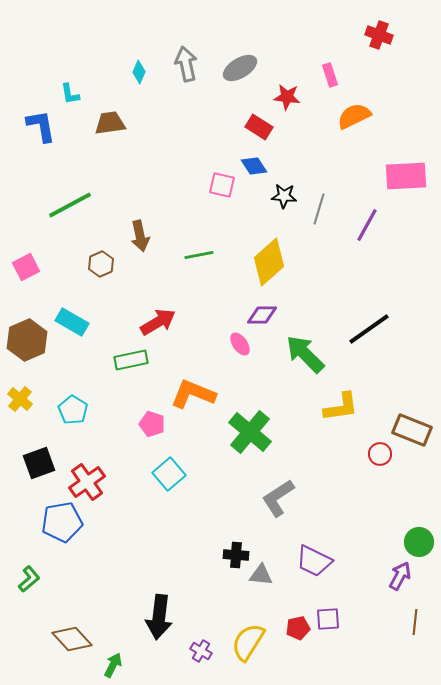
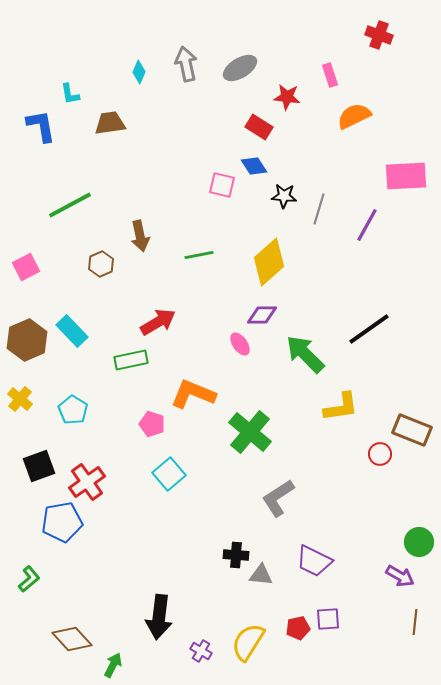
cyan rectangle at (72, 322): moved 9 px down; rotated 16 degrees clockwise
black square at (39, 463): moved 3 px down
purple arrow at (400, 576): rotated 92 degrees clockwise
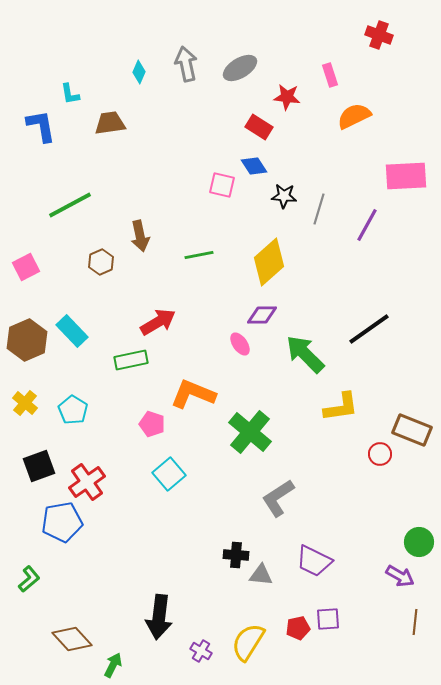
brown hexagon at (101, 264): moved 2 px up
yellow cross at (20, 399): moved 5 px right, 4 px down
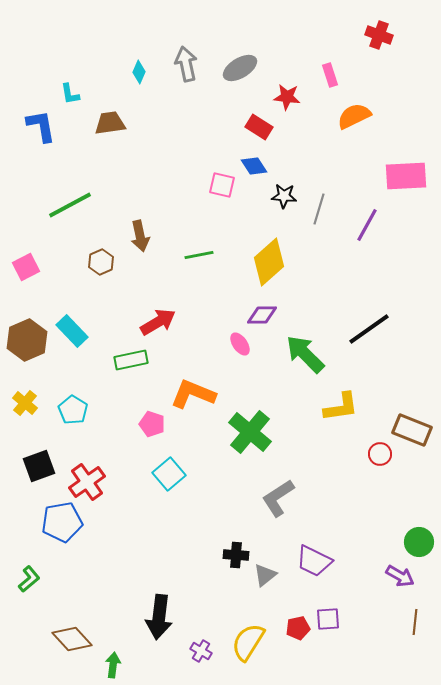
gray triangle at (261, 575): moved 4 px right; rotated 45 degrees counterclockwise
green arrow at (113, 665): rotated 20 degrees counterclockwise
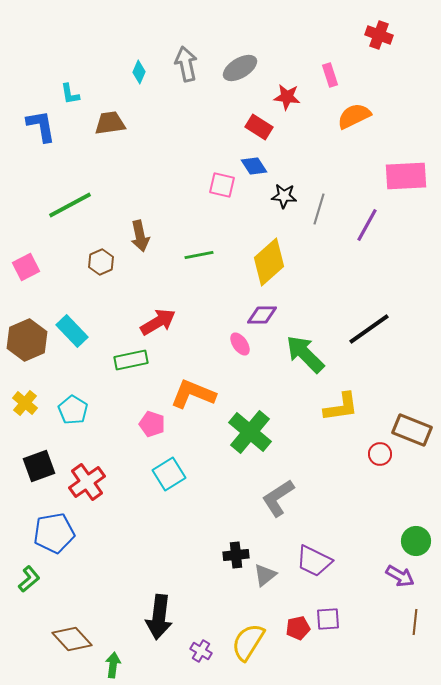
cyan square at (169, 474): rotated 8 degrees clockwise
blue pentagon at (62, 522): moved 8 px left, 11 px down
green circle at (419, 542): moved 3 px left, 1 px up
black cross at (236, 555): rotated 10 degrees counterclockwise
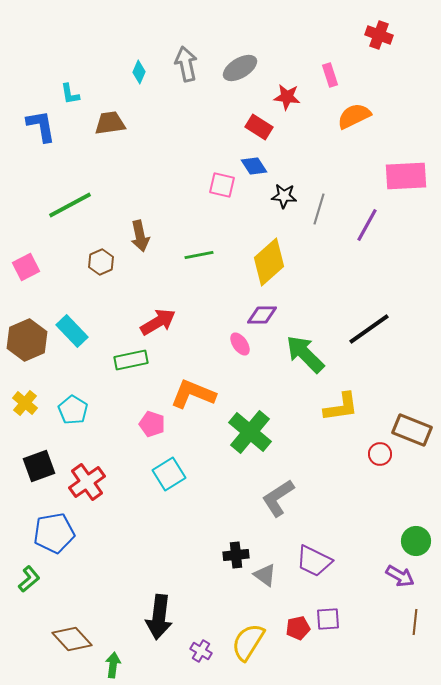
gray triangle at (265, 575): rotated 45 degrees counterclockwise
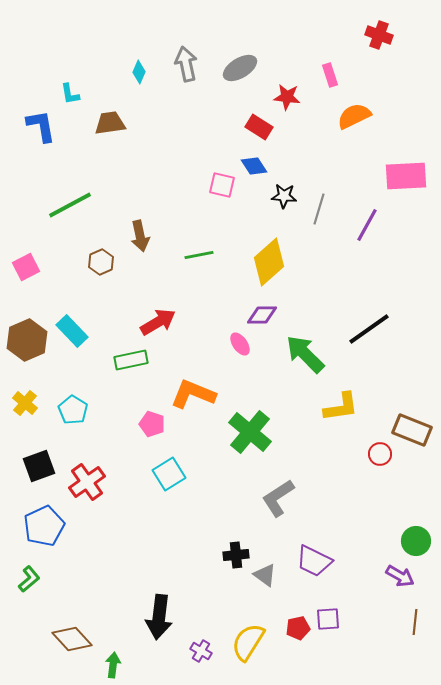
blue pentagon at (54, 533): moved 10 px left, 7 px up; rotated 15 degrees counterclockwise
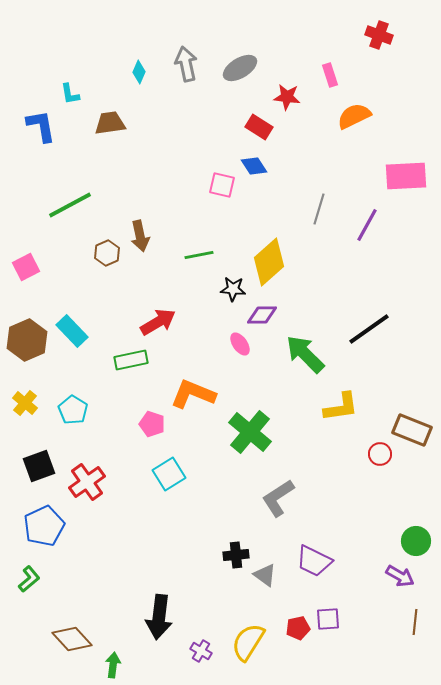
black star at (284, 196): moved 51 px left, 93 px down
brown hexagon at (101, 262): moved 6 px right, 9 px up
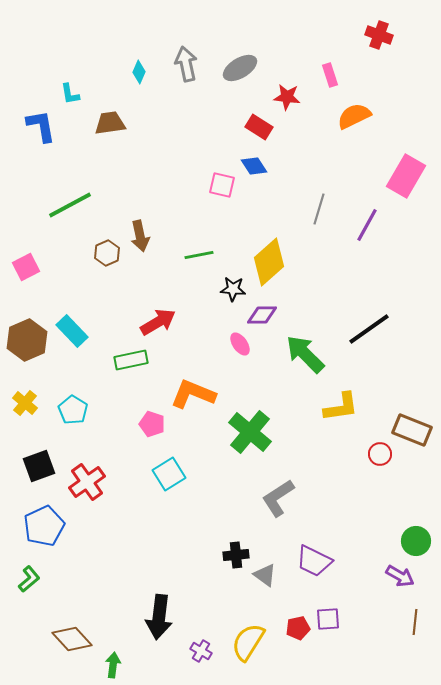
pink rectangle at (406, 176): rotated 57 degrees counterclockwise
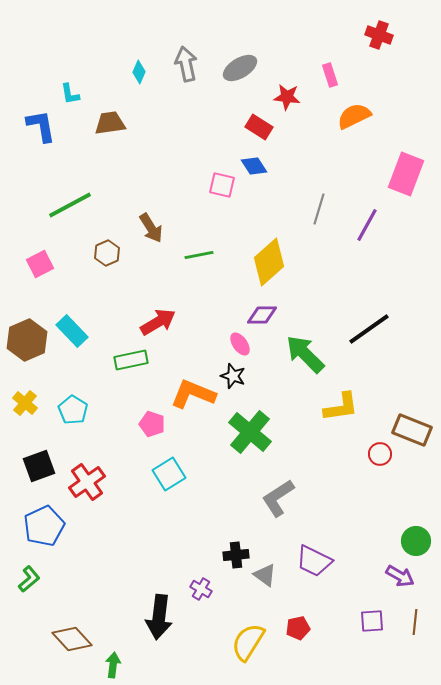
pink rectangle at (406, 176): moved 2 px up; rotated 9 degrees counterclockwise
brown arrow at (140, 236): moved 11 px right, 8 px up; rotated 20 degrees counterclockwise
pink square at (26, 267): moved 14 px right, 3 px up
black star at (233, 289): moved 87 px down; rotated 15 degrees clockwise
purple square at (328, 619): moved 44 px right, 2 px down
purple cross at (201, 651): moved 62 px up
